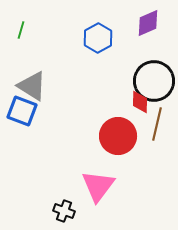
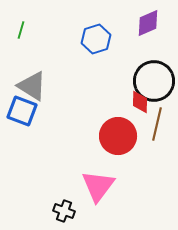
blue hexagon: moved 2 px left, 1 px down; rotated 12 degrees clockwise
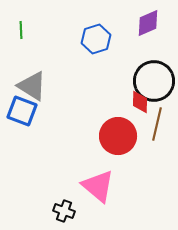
green line: rotated 18 degrees counterclockwise
pink triangle: rotated 27 degrees counterclockwise
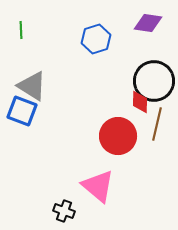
purple diamond: rotated 32 degrees clockwise
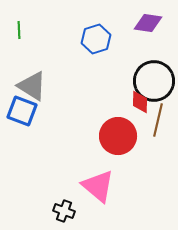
green line: moved 2 px left
brown line: moved 1 px right, 4 px up
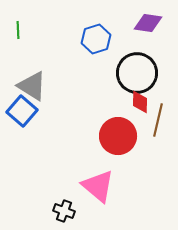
green line: moved 1 px left
black circle: moved 17 px left, 8 px up
blue square: rotated 20 degrees clockwise
